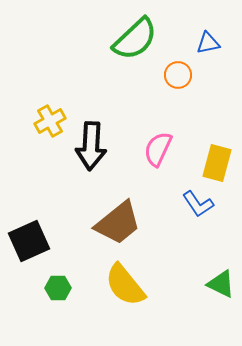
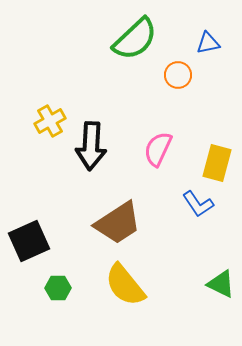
brown trapezoid: rotated 6 degrees clockwise
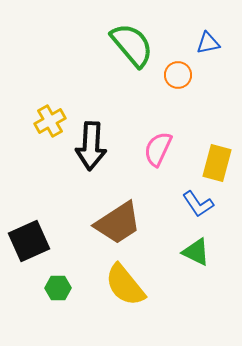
green semicircle: moved 3 px left, 6 px down; rotated 87 degrees counterclockwise
green triangle: moved 25 px left, 32 px up
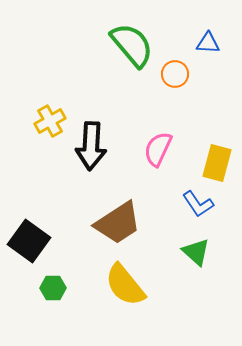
blue triangle: rotated 15 degrees clockwise
orange circle: moved 3 px left, 1 px up
black square: rotated 30 degrees counterclockwise
green triangle: rotated 16 degrees clockwise
green hexagon: moved 5 px left
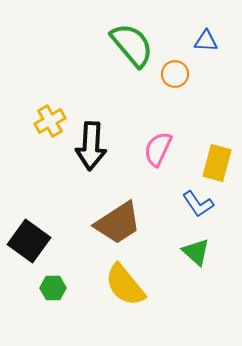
blue triangle: moved 2 px left, 2 px up
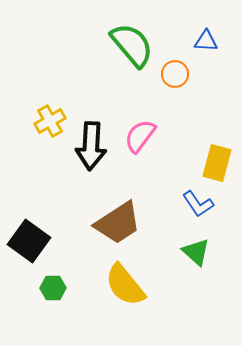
pink semicircle: moved 18 px left, 13 px up; rotated 12 degrees clockwise
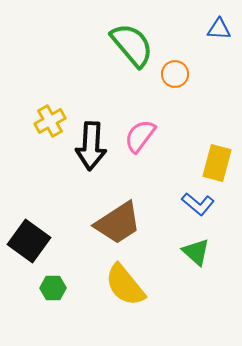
blue triangle: moved 13 px right, 12 px up
blue L-shape: rotated 16 degrees counterclockwise
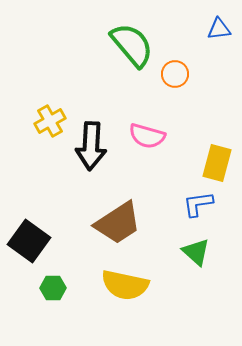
blue triangle: rotated 10 degrees counterclockwise
pink semicircle: moved 7 px right; rotated 111 degrees counterclockwise
blue L-shape: rotated 132 degrees clockwise
yellow semicircle: rotated 39 degrees counterclockwise
